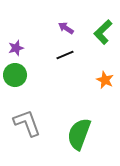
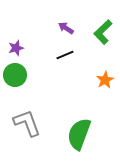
orange star: rotated 18 degrees clockwise
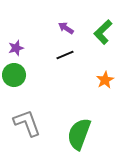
green circle: moved 1 px left
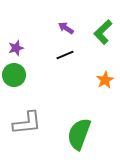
gray L-shape: rotated 104 degrees clockwise
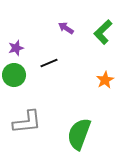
black line: moved 16 px left, 8 px down
gray L-shape: moved 1 px up
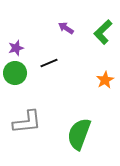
green circle: moved 1 px right, 2 px up
